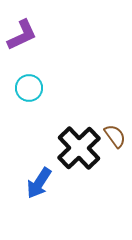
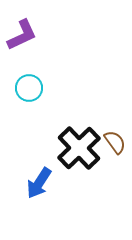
brown semicircle: moved 6 px down
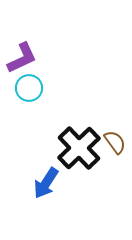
purple L-shape: moved 23 px down
blue arrow: moved 7 px right
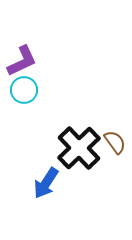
purple L-shape: moved 3 px down
cyan circle: moved 5 px left, 2 px down
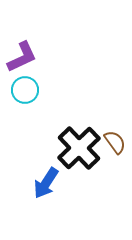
purple L-shape: moved 4 px up
cyan circle: moved 1 px right
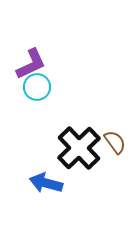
purple L-shape: moved 9 px right, 7 px down
cyan circle: moved 12 px right, 3 px up
blue arrow: rotated 72 degrees clockwise
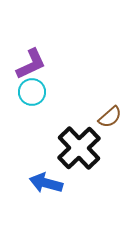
cyan circle: moved 5 px left, 5 px down
brown semicircle: moved 5 px left, 25 px up; rotated 85 degrees clockwise
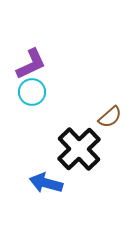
black cross: moved 1 px down
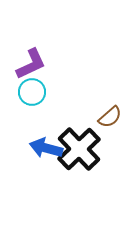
blue arrow: moved 35 px up
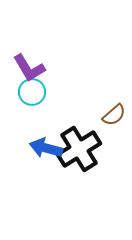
purple L-shape: moved 2 px left, 4 px down; rotated 84 degrees clockwise
brown semicircle: moved 4 px right, 2 px up
black cross: rotated 12 degrees clockwise
